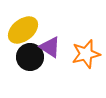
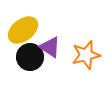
orange star: moved 1 px down
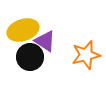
yellow ellipse: rotated 20 degrees clockwise
purple triangle: moved 5 px left, 6 px up
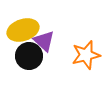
purple triangle: moved 1 px left; rotated 10 degrees clockwise
black circle: moved 1 px left, 1 px up
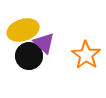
purple triangle: moved 2 px down
orange star: rotated 24 degrees counterclockwise
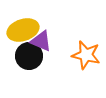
purple triangle: moved 3 px left, 2 px up; rotated 20 degrees counterclockwise
orange star: rotated 20 degrees counterclockwise
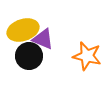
purple triangle: moved 2 px right, 2 px up
orange star: moved 1 px right, 1 px down
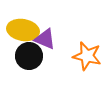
yellow ellipse: rotated 28 degrees clockwise
purple triangle: moved 2 px right
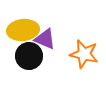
yellow ellipse: rotated 16 degrees counterclockwise
orange star: moved 3 px left, 2 px up
